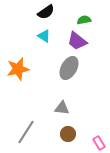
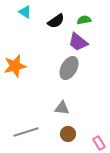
black semicircle: moved 10 px right, 9 px down
cyan triangle: moved 19 px left, 24 px up
purple trapezoid: moved 1 px right, 1 px down
orange star: moved 3 px left, 3 px up
gray line: rotated 40 degrees clockwise
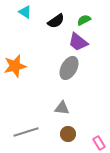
green semicircle: rotated 16 degrees counterclockwise
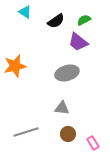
gray ellipse: moved 2 px left, 5 px down; rotated 45 degrees clockwise
pink rectangle: moved 6 px left
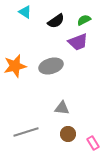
purple trapezoid: rotated 60 degrees counterclockwise
gray ellipse: moved 16 px left, 7 px up
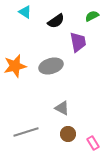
green semicircle: moved 8 px right, 4 px up
purple trapezoid: rotated 80 degrees counterclockwise
gray triangle: rotated 21 degrees clockwise
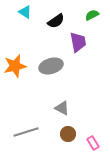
green semicircle: moved 1 px up
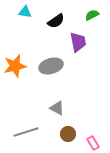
cyan triangle: rotated 24 degrees counterclockwise
gray triangle: moved 5 px left
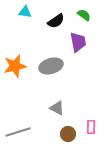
green semicircle: moved 8 px left; rotated 64 degrees clockwise
gray line: moved 8 px left
pink rectangle: moved 2 px left, 16 px up; rotated 32 degrees clockwise
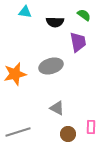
black semicircle: moved 1 px left, 1 px down; rotated 36 degrees clockwise
orange star: moved 8 px down
